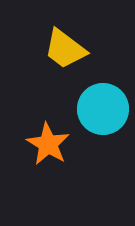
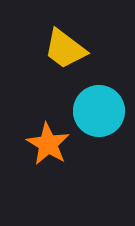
cyan circle: moved 4 px left, 2 px down
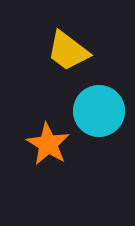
yellow trapezoid: moved 3 px right, 2 px down
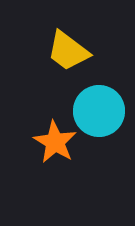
orange star: moved 7 px right, 2 px up
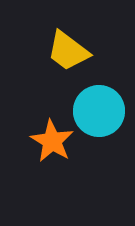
orange star: moved 3 px left, 1 px up
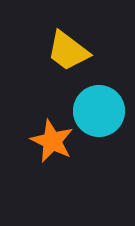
orange star: rotated 6 degrees counterclockwise
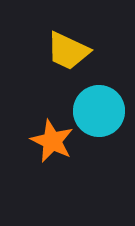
yellow trapezoid: rotated 12 degrees counterclockwise
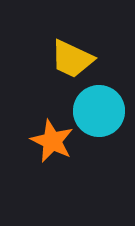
yellow trapezoid: moved 4 px right, 8 px down
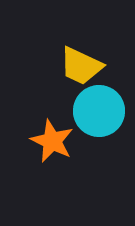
yellow trapezoid: moved 9 px right, 7 px down
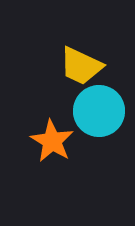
orange star: rotated 6 degrees clockwise
